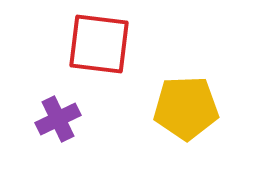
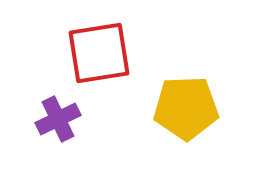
red square: moved 9 px down; rotated 16 degrees counterclockwise
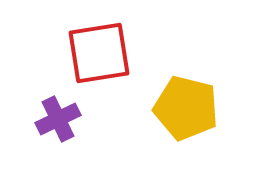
yellow pentagon: rotated 16 degrees clockwise
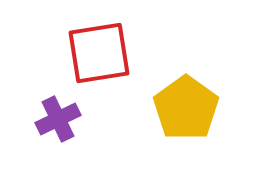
yellow pentagon: rotated 22 degrees clockwise
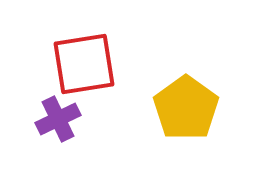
red square: moved 15 px left, 11 px down
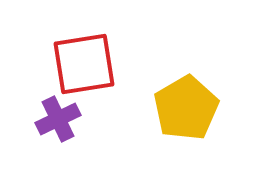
yellow pentagon: rotated 6 degrees clockwise
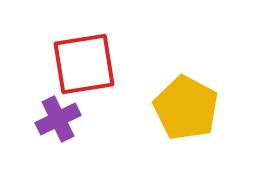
yellow pentagon: rotated 14 degrees counterclockwise
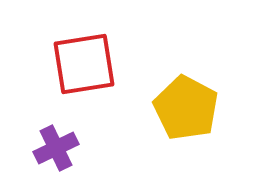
purple cross: moved 2 px left, 29 px down
